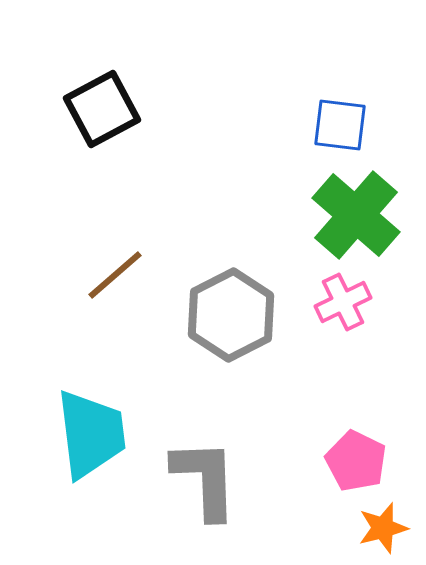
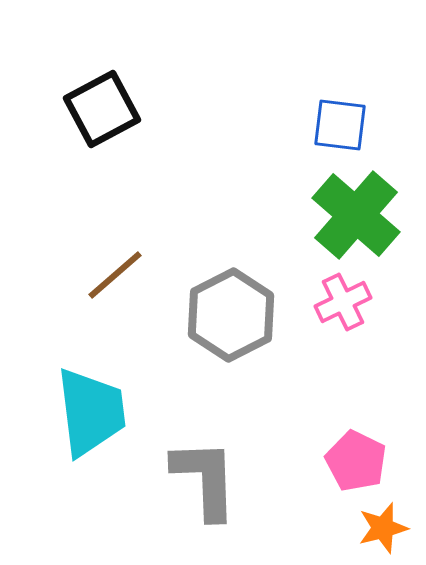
cyan trapezoid: moved 22 px up
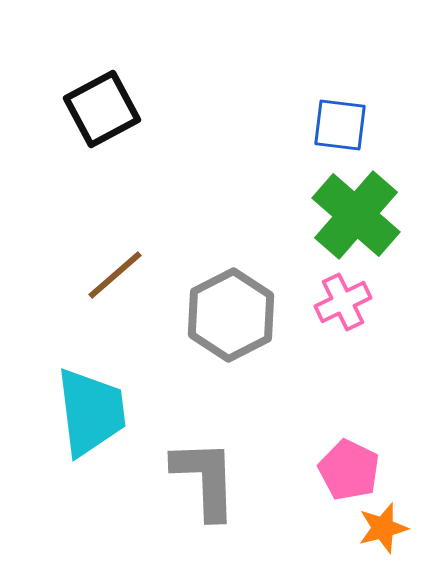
pink pentagon: moved 7 px left, 9 px down
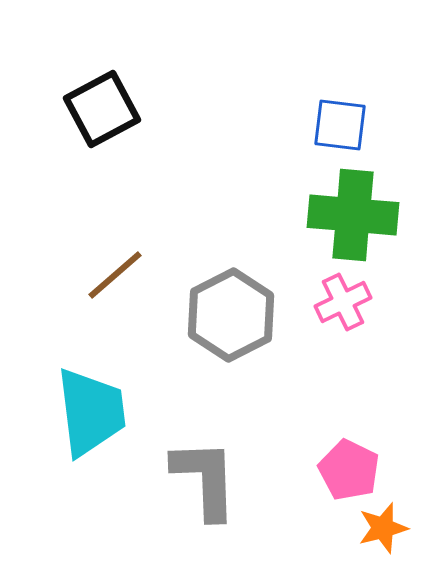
green cross: moved 3 px left; rotated 36 degrees counterclockwise
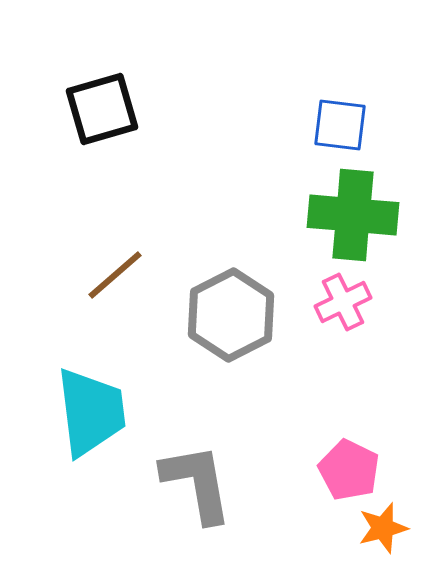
black square: rotated 12 degrees clockwise
gray L-shape: moved 8 px left, 4 px down; rotated 8 degrees counterclockwise
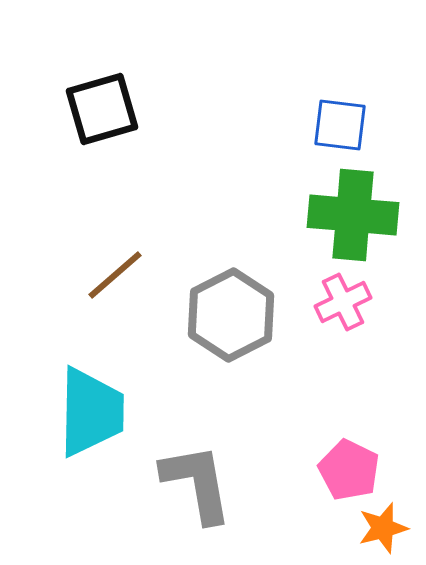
cyan trapezoid: rotated 8 degrees clockwise
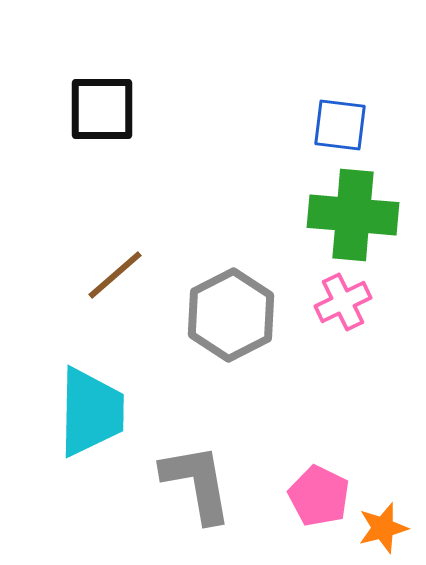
black square: rotated 16 degrees clockwise
pink pentagon: moved 30 px left, 26 px down
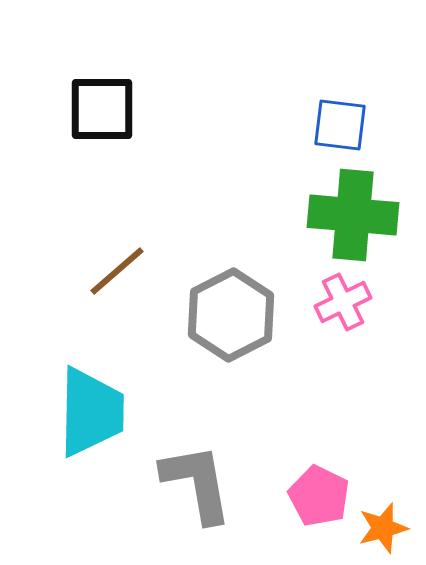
brown line: moved 2 px right, 4 px up
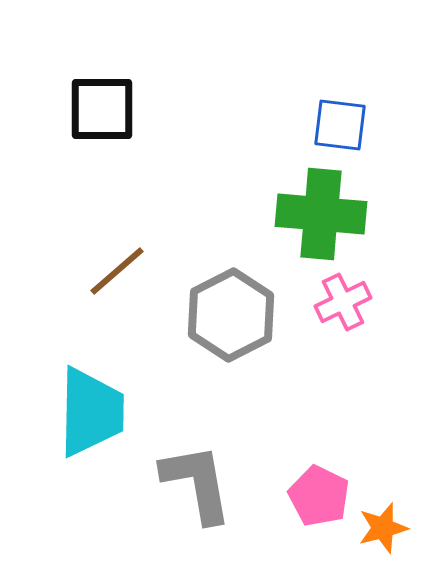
green cross: moved 32 px left, 1 px up
